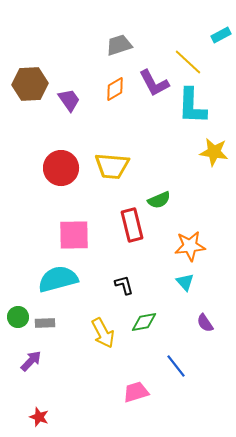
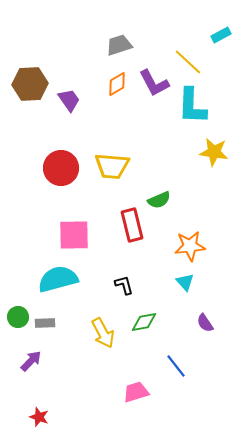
orange diamond: moved 2 px right, 5 px up
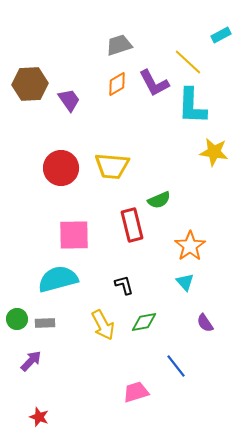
orange star: rotated 28 degrees counterclockwise
green circle: moved 1 px left, 2 px down
yellow arrow: moved 8 px up
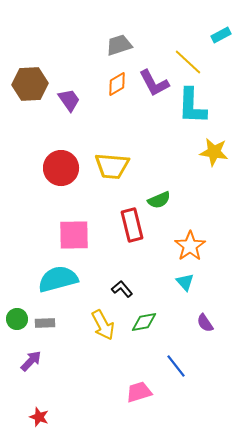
black L-shape: moved 2 px left, 4 px down; rotated 25 degrees counterclockwise
pink trapezoid: moved 3 px right
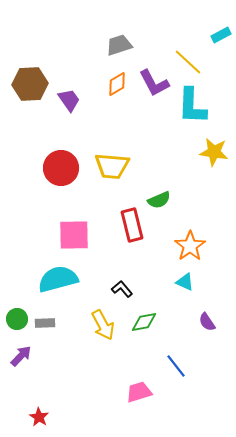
cyan triangle: rotated 24 degrees counterclockwise
purple semicircle: moved 2 px right, 1 px up
purple arrow: moved 10 px left, 5 px up
red star: rotated 12 degrees clockwise
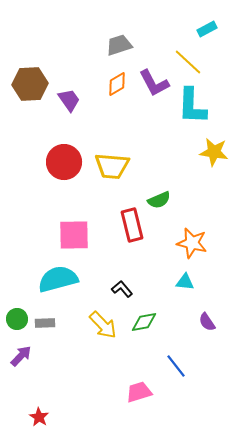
cyan rectangle: moved 14 px left, 6 px up
red circle: moved 3 px right, 6 px up
orange star: moved 2 px right, 3 px up; rotated 24 degrees counterclockwise
cyan triangle: rotated 18 degrees counterclockwise
yellow arrow: rotated 16 degrees counterclockwise
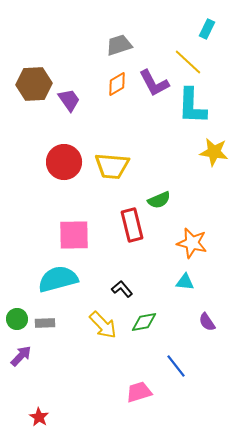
cyan rectangle: rotated 36 degrees counterclockwise
brown hexagon: moved 4 px right
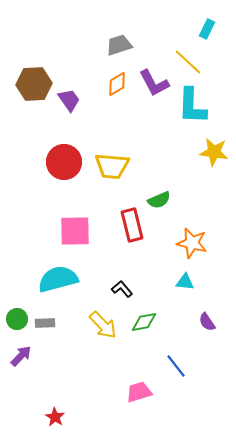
pink square: moved 1 px right, 4 px up
red star: moved 16 px right
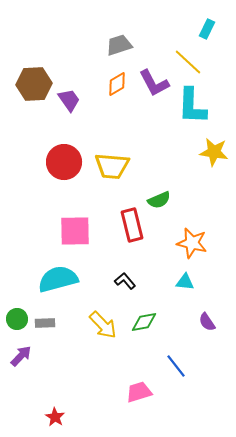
black L-shape: moved 3 px right, 8 px up
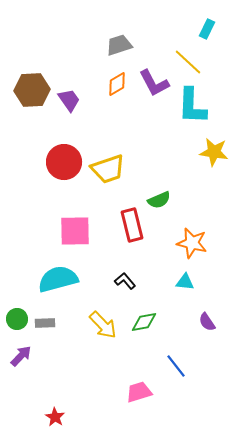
brown hexagon: moved 2 px left, 6 px down
yellow trapezoid: moved 4 px left, 3 px down; rotated 24 degrees counterclockwise
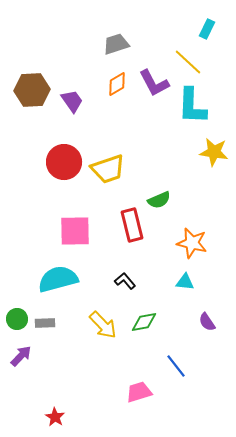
gray trapezoid: moved 3 px left, 1 px up
purple trapezoid: moved 3 px right, 1 px down
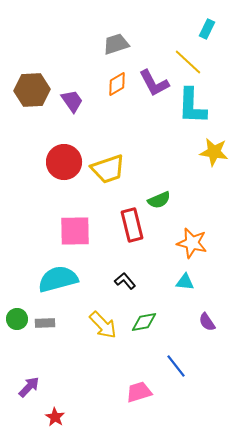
purple arrow: moved 8 px right, 31 px down
